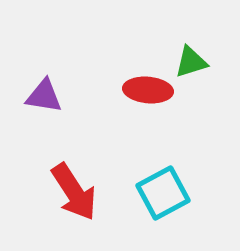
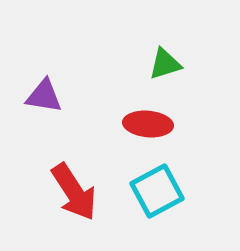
green triangle: moved 26 px left, 2 px down
red ellipse: moved 34 px down
cyan square: moved 6 px left, 2 px up
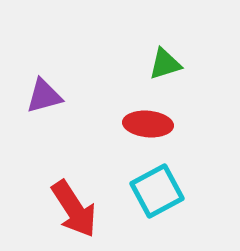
purple triangle: rotated 24 degrees counterclockwise
red arrow: moved 17 px down
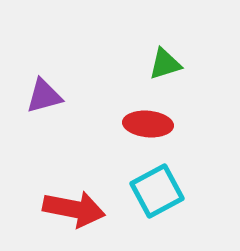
red arrow: rotated 46 degrees counterclockwise
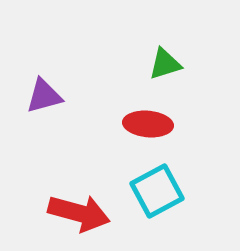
red arrow: moved 5 px right, 4 px down; rotated 4 degrees clockwise
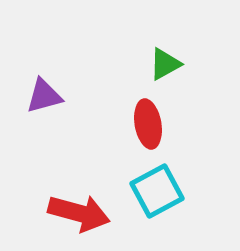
green triangle: rotated 12 degrees counterclockwise
red ellipse: rotated 75 degrees clockwise
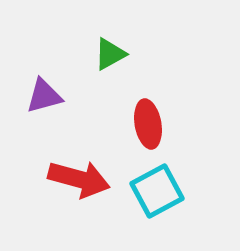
green triangle: moved 55 px left, 10 px up
red arrow: moved 34 px up
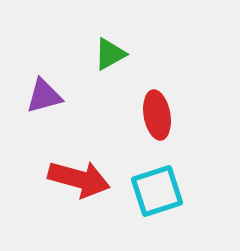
red ellipse: moved 9 px right, 9 px up
cyan square: rotated 10 degrees clockwise
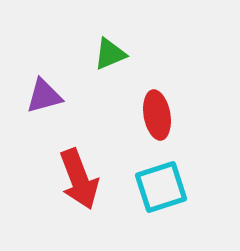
green triangle: rotated 6 degrees clockwise
red arrow: rotated 54 degrees clockwise
cyan square: moved 4 px right, 4 px up
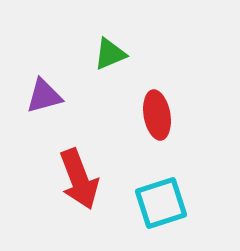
cyan square: moved 16 px down
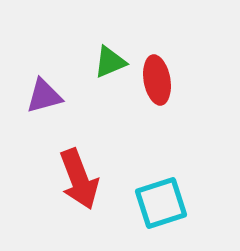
green triangle: moved 8 px down
red ellipse: moved 35 px up
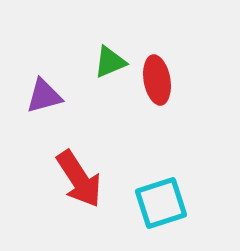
red arrow: rotated 12 degrees counterclockwise
